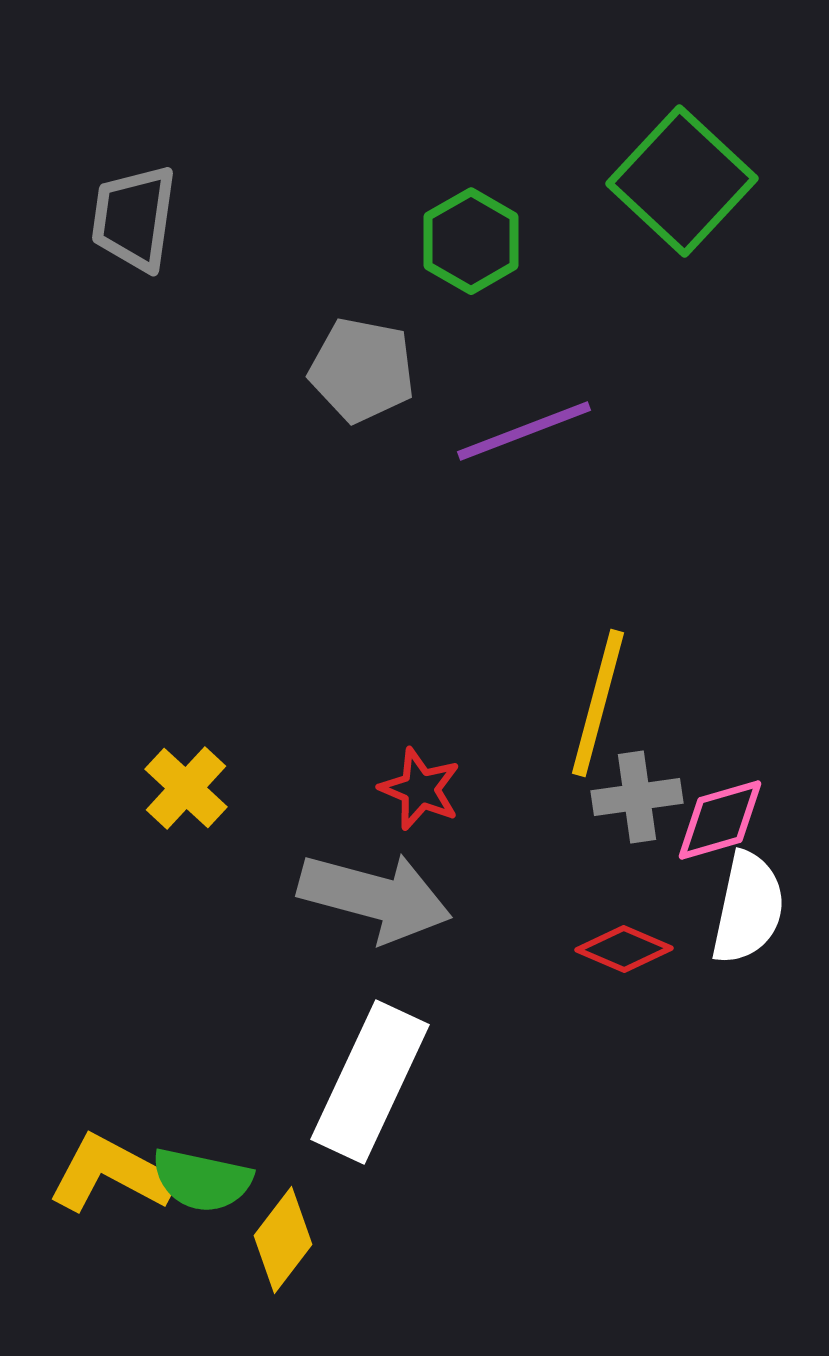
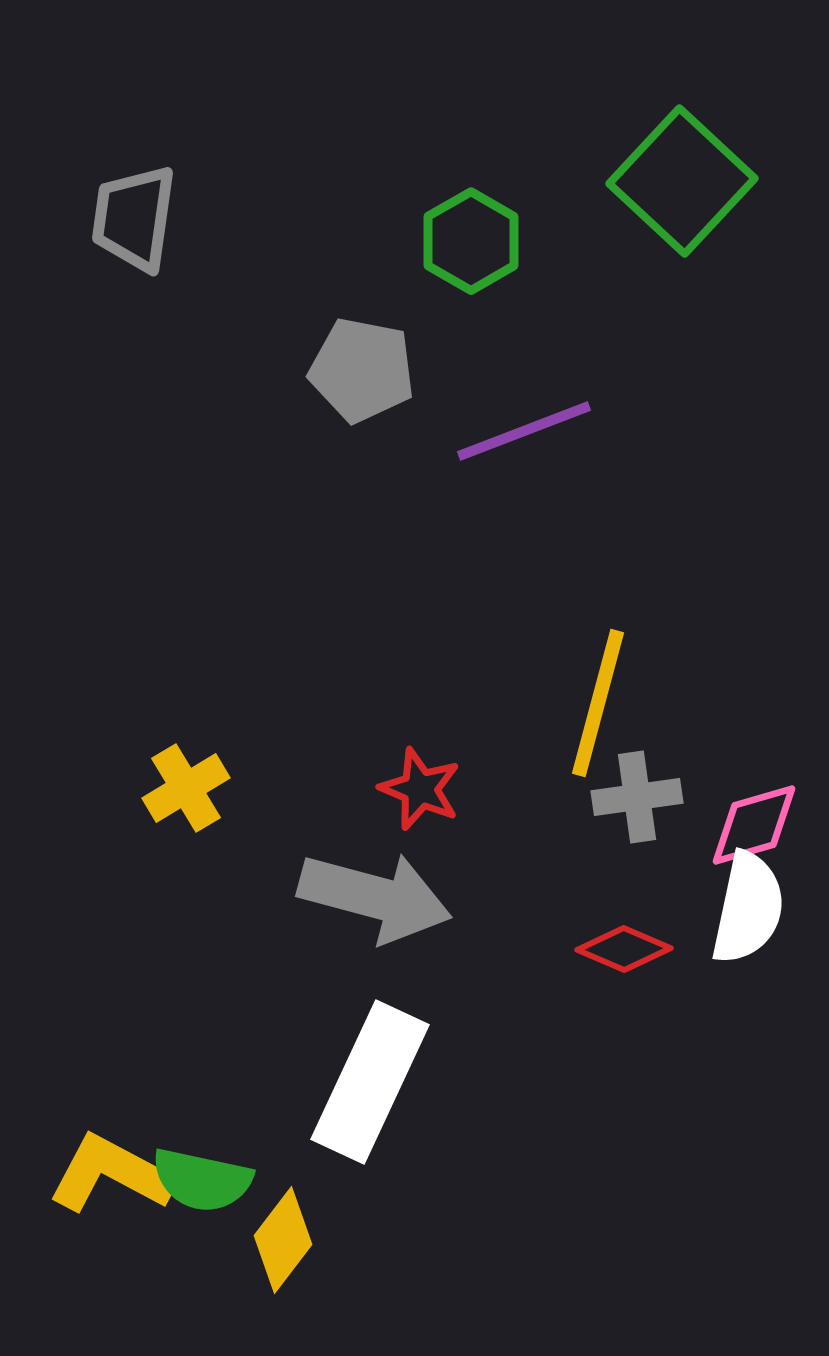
yellow cross: rotated 16 degrees clockwise
pink diamond: moved 34 px right, 5 px down
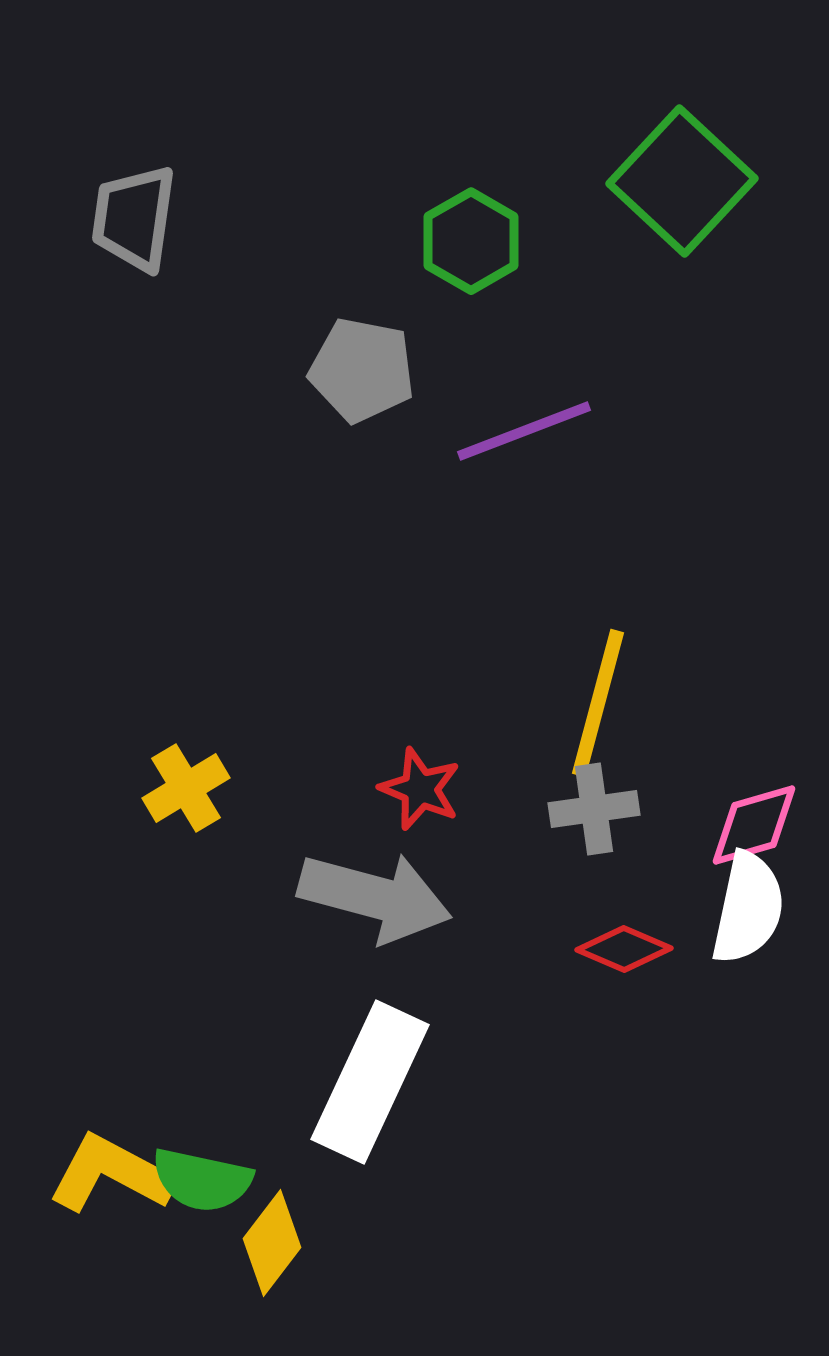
gray cross: moved 43 px left, 12 px down
yellow diamond: moved 11 px left, 3 px down
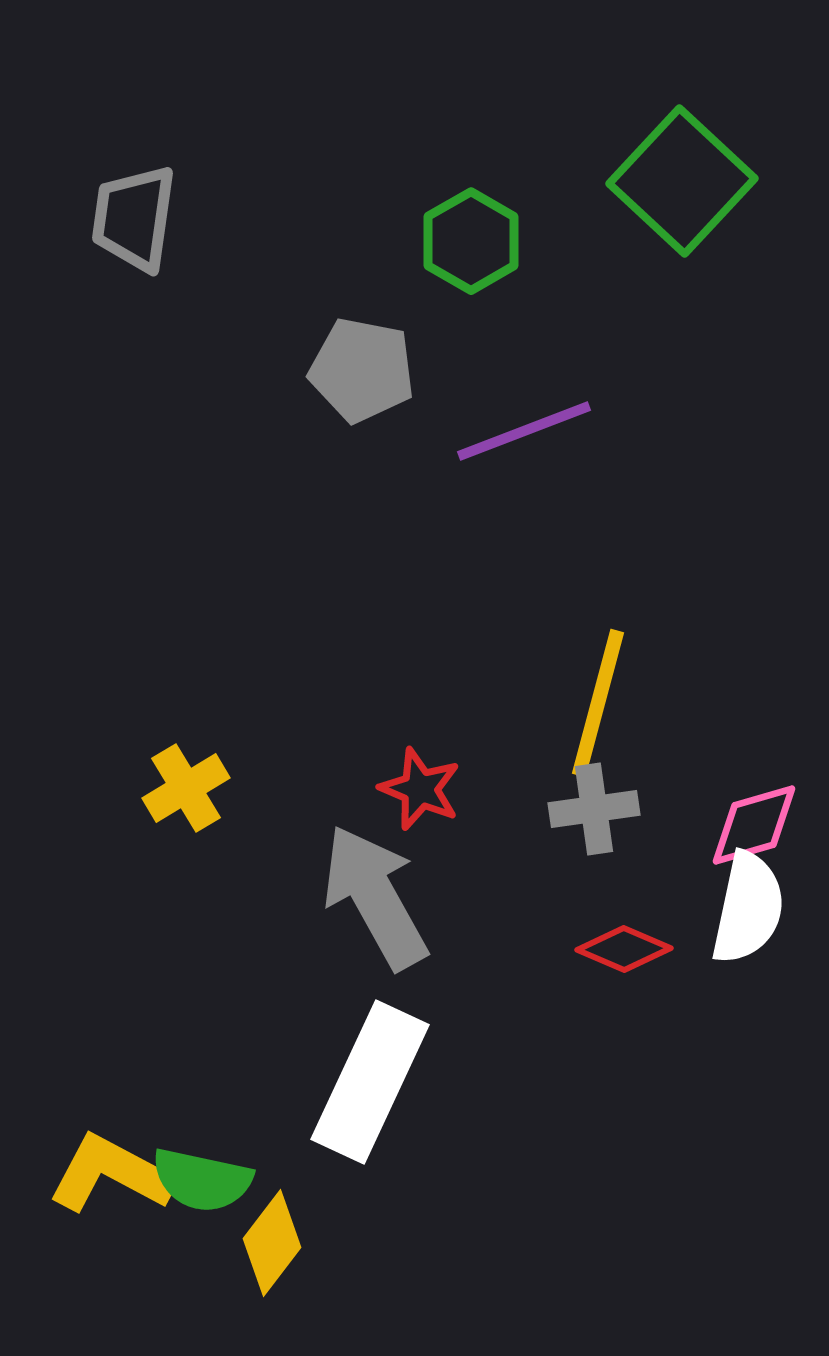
gray arrow: rotated 134 degrees counterclockwise
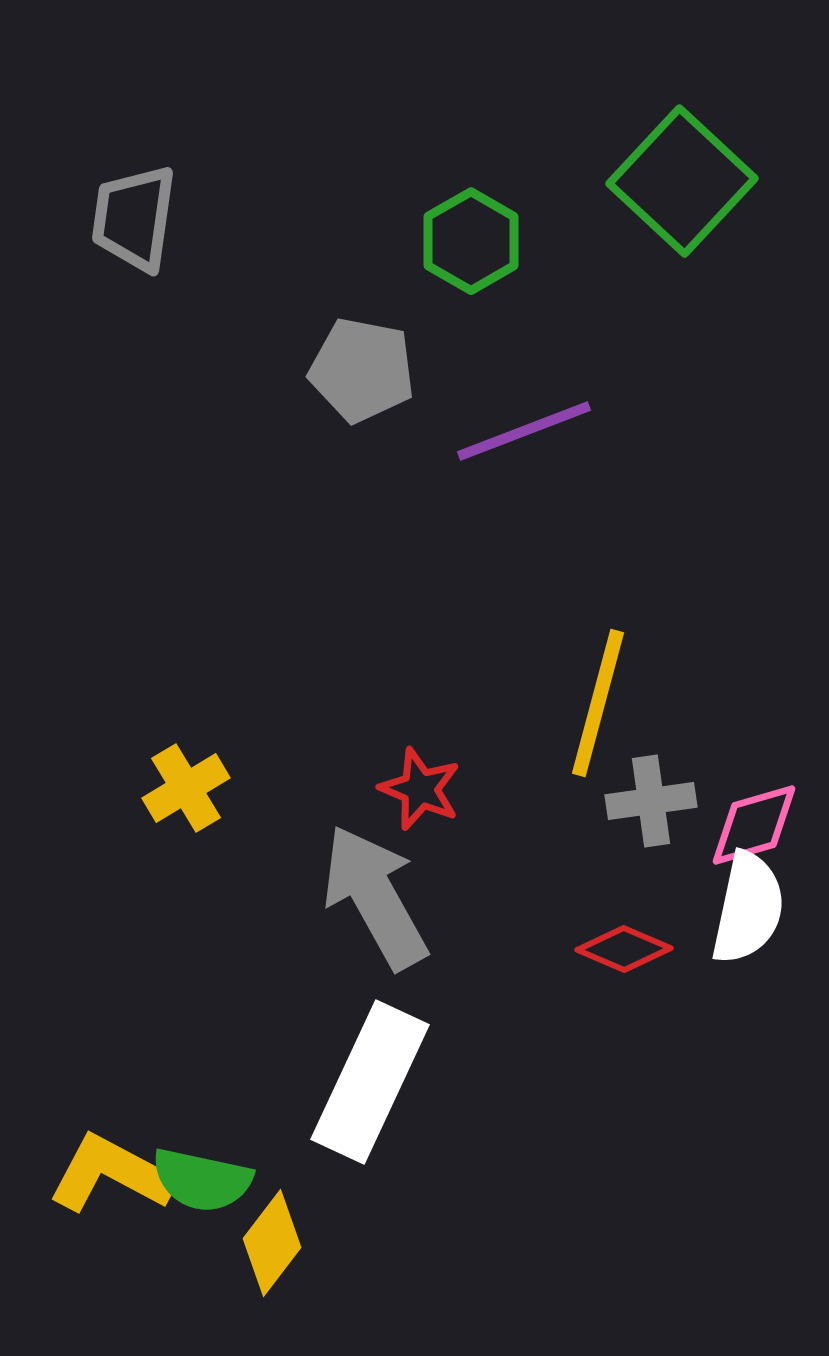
gray cross: moved 57 px right, 8 px up
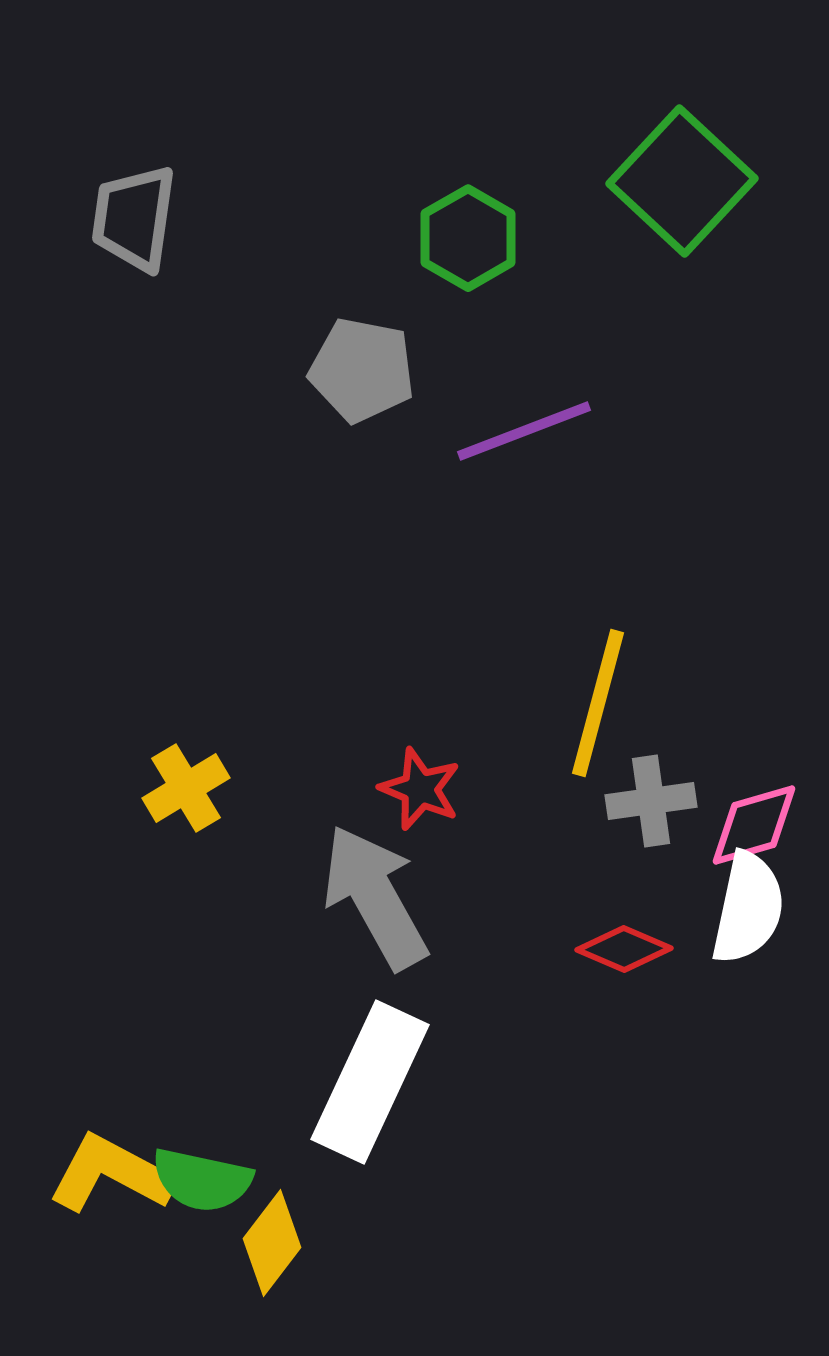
green hexagon: moved 3 px left, 3 px up
